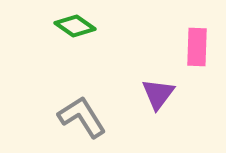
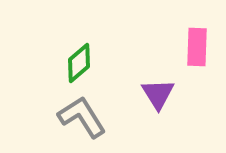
green diamond: moved 4 px right, 37 px down; rotated 75 degrees counterclockwise
purple triangle: rotated 9 degrees counterclockwise
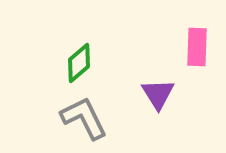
gray L-shape: moved 2 px right, 1 px down; rotated 6 degrees clockwise
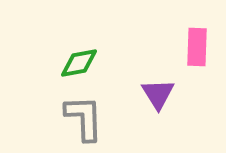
green diamond: rotated 30 degrees clockwise
gray L-shape: rotated 24 degrees clockwise
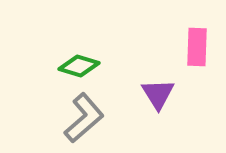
green diamond: moved 3 px down; rotated 27 degrees clockwise
gray L-shape: rotated 51 degrees clockwise
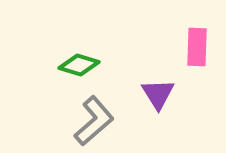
green diamond: moved 1 px up
gray L-shape: moved 10 px right, 3 px down
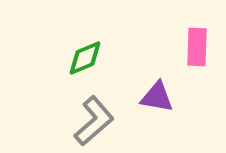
green diamond: moved 6 px right, 7 px up; rotated 39 degrees counterclockwise
purple triangle: moved 1 px left, 3 px down; rotated 48 degrees counterclockwise
